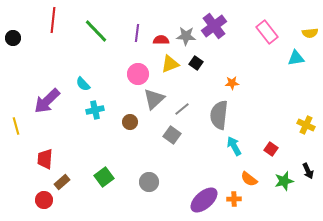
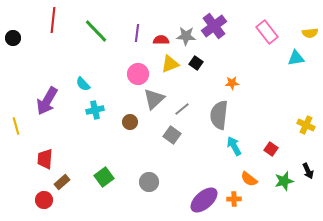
purple arrow: rotated 16 degrees counterclockwise
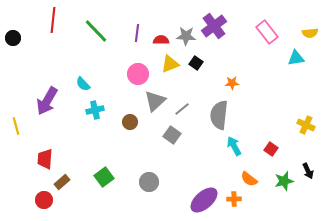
gray triangle: moved 1 px right, 2 px down
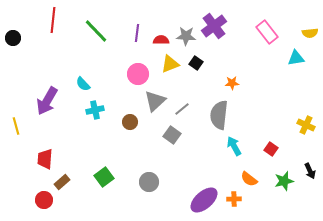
black arrow: moved 2 px right
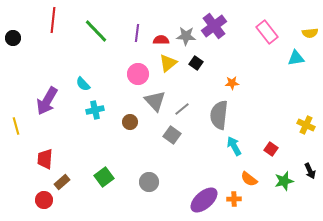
yellow triangle: moved 2 px left, 1 px up; rotated 18 degrees counterclockwise
gray triangle: rotated 30 degrees counterclockwise
